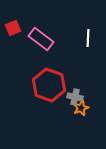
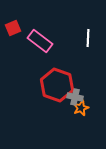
pink rectangle: moved 1 px left, 2 px down
red hexagon: moved 8 px right
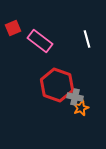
white line: moved 1 px left, 1 px down; rotated 18 degrees counterclockwise
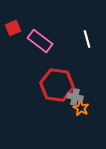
red hexagon: rotated 12 degrees counterclockwise
orange star: rotated 21 degrees counterclockwise
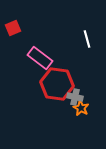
pink rectangle: moved 17 px down
red hexagon: moved 1 px up
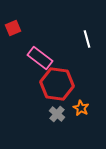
gray cross: moved 18 px left, 17 px down; rotated 28 degrees clockwise
